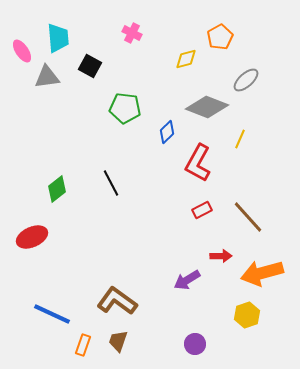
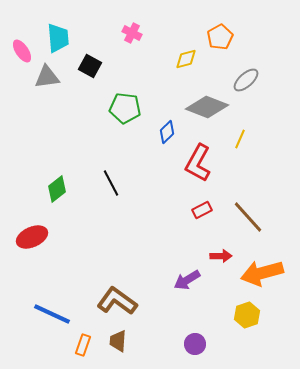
brown trapezoid: rotated 15 degrees counterclockwise
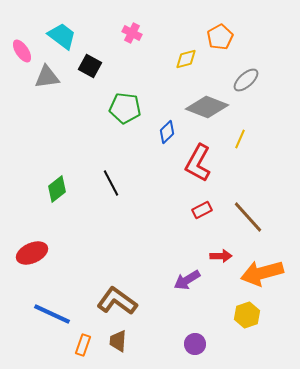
cyan trapezoid: moved 4 px right, 2 px up; rotated 48 degrees counterclockwise
red ellipse: moved 16 px down
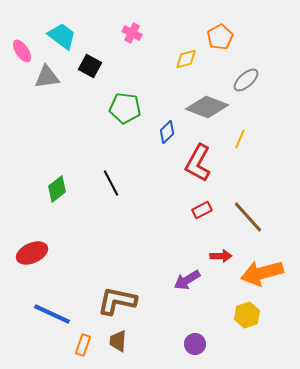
brown L-shape: rotated 24 degrees counterclockwise
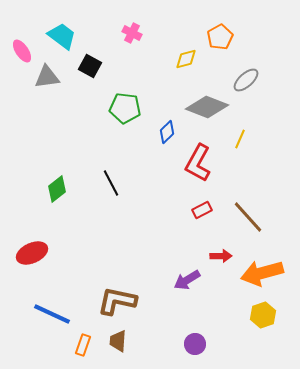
yellow hexagon: moved 16 px right
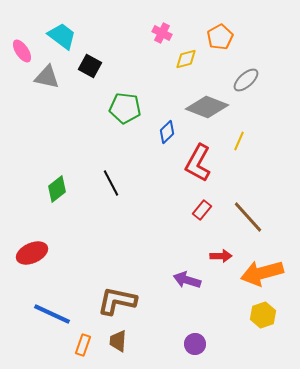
pink cross: moved 30 px right
gray triangle: rotated 20 degrees clockwise
yellow line: moved 1 px left, 2 px down
red rectangle: rotated 24 degrees counterclockwise
purple arrow: rotated 48 degrees clockwise
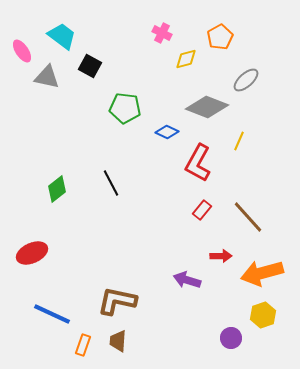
blue diamond: rotated 70 degrees clockwise
purple circle: moved 36 px right, 6 px up
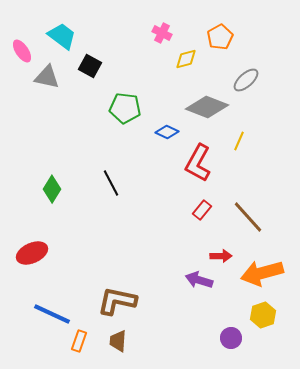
green diamond: moved 5 px left; rotated 20 degrees counterclockwise
purple arrow: moved 12 px right
orange rectangle: moved 4 px left, 4 px up
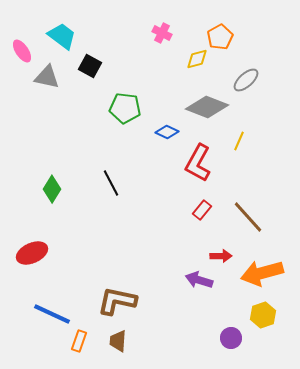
yellow diamond: moved 11 px right
